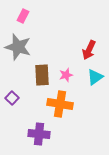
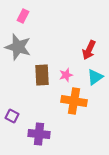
purple square: moved 18 px down; rotated 16 degrees counterclockwise
orange cross: moved 14 px right, 3 px up
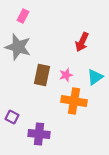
red arrow: moved 7 px left, 8 px up
brown rectangle: rotated 15 degrees clockwise
purple square: moved 1 px down
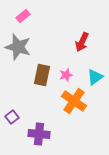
pink rectangle: rotated 24 degrees clockwise
orange cross: rotated 25 degrees clockwise
purple square: rotated 24 degrees clockwise
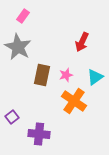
pink rectangle: rotated 16 degrees counterclockwise
gray star: rotated 12 degrees clockwise
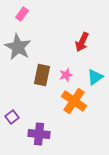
pink rectangle: moved 1 px left, 2 px up
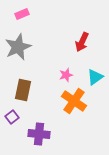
pink rectangle: rotated 32 degrees clockwise
gray star: rotated 20 degrees clockwise
brown rectangle: moved 19 px left, 15 px down
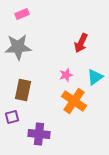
red arrow: moved 1 px left, 1 px down
gray star: rotated 20 degrees clockwise
purple square: rotated 24 degrees clockwise
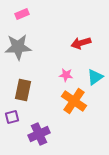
red arrow: rotated 48 degrees clockwise
pink star: rotated 24 degrees clockwise
purple cross: rotated 30 degrees counterclockwise
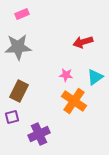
red arrow: moved 2 px right, 1 px up
brown rectangle: moved 4 px left, 1 px down; rotated 15 degrees clockwise
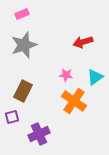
gray star: moved 6 px right, 2 px up; rotated 16 degrees counterclockwise
brown rectangle: moved 4 px right
